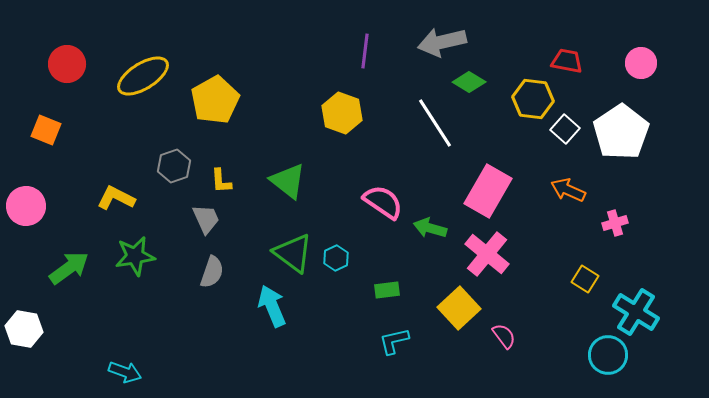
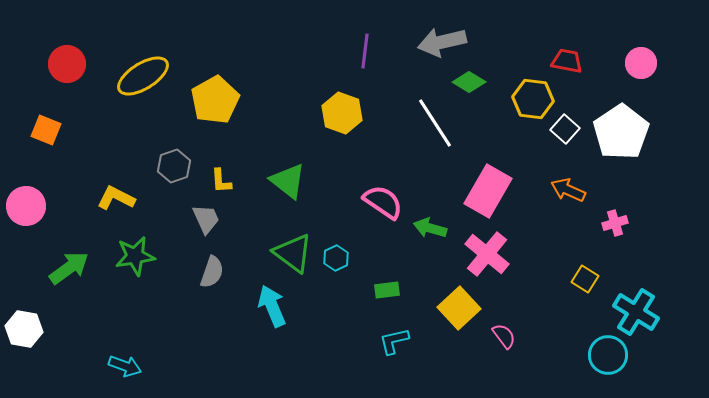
cyan arrow at (125, 372): moved 6 px up
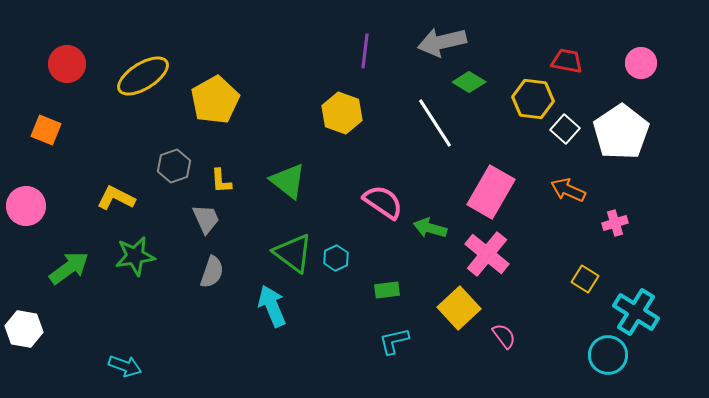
pink rectangle at (488, 191): moved 3 px right, 1 px down
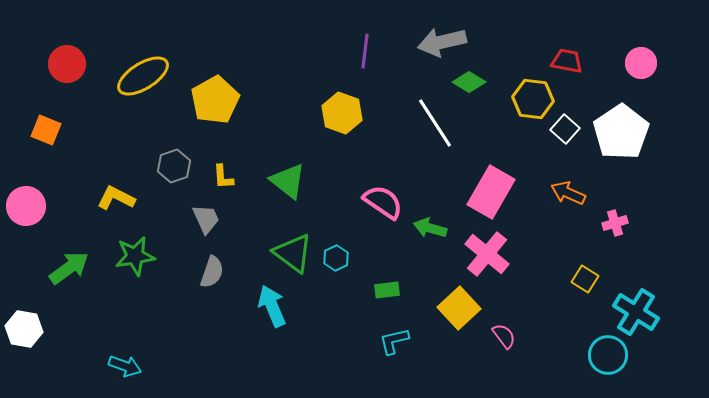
yellow L-shape at (221, 181): moved 2 px right, 4 px up
orange arrow at (568, 190): moved 3 px down
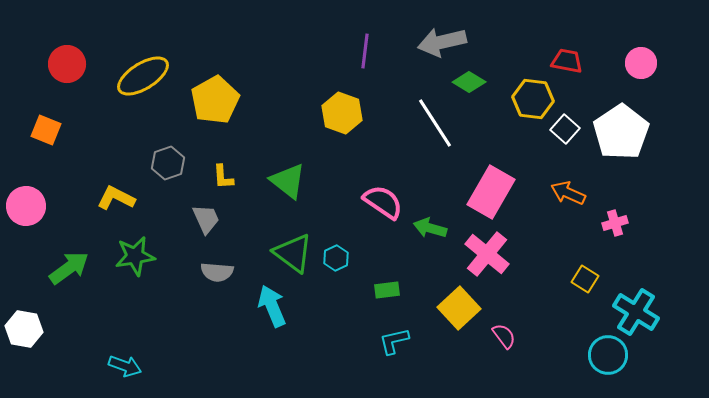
gray hexagon at (174, 166): moved 6 px left, 3 px up
gray semicircle at (212, 272): moved 5 px right; rotated 76 degrees clockwise
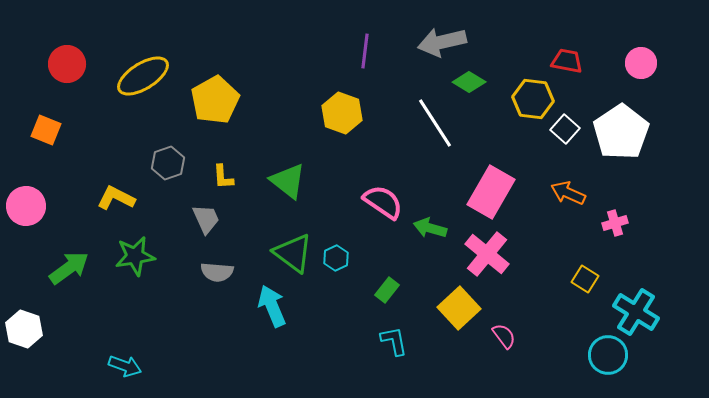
green rectangle at (387, 290): rotated 45 degrees counterclockwise
white hexagon at (24, 329): rotated 9 degrees clockwise
cyan L-shape at (394, 341): rotated 92 degrees clockwise
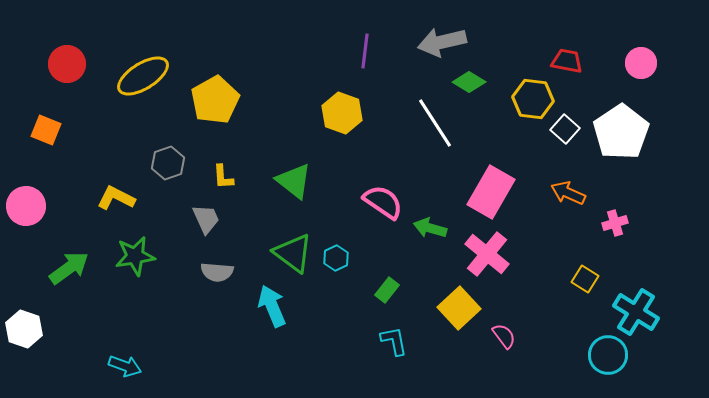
green triangle at (288, 181): moved 6 px right
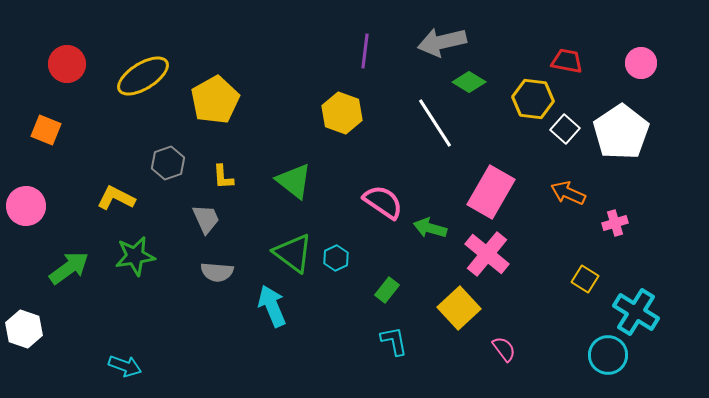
pink semicircle at (504, 336): moved 13 px down
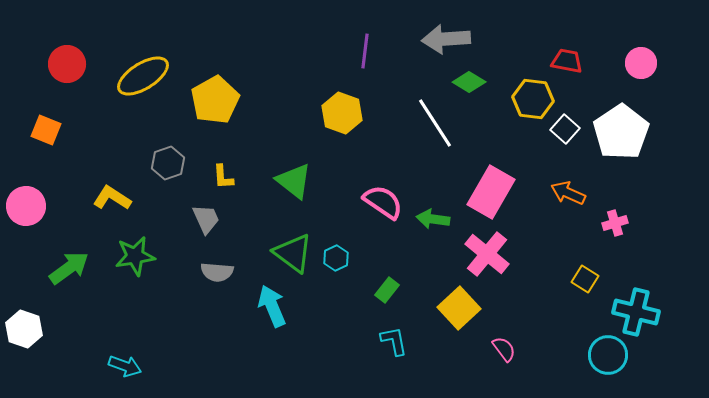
gray arrow at (442, 42): moved 4 px right, 3 px up; rotated 9 degrees clockwise
yellow L-shape at (116, 198): moved 4 px left; rotated 6 degrees clockwise
green arrow at (430, 228): moved 3 px right, 9 px up; rotated 8 degrees counterclockwise
cyan cross at (636, 312): rotated 18 degrees counterclockwise
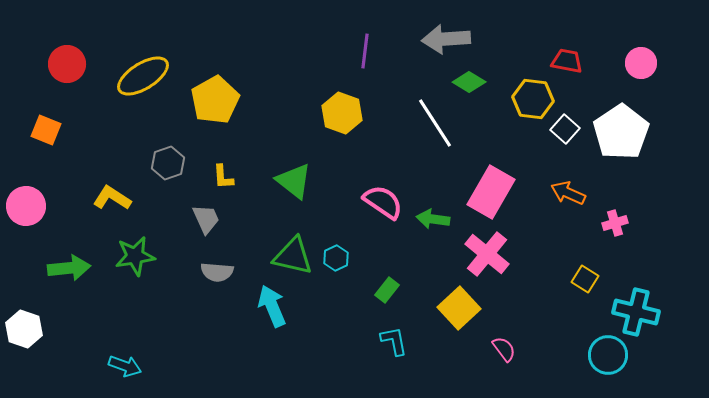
green triangle at (293, 253): moved 3 px down; rotated 24 degrees counterclockwise
green arrow at (69, 268): rotated 30 degrees clockwise
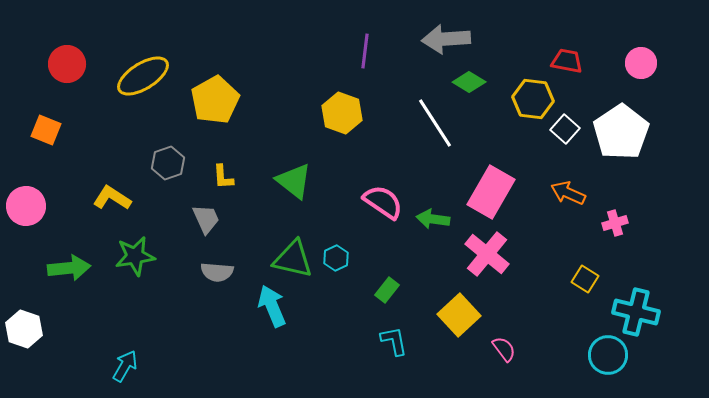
green triangle at (293, 256): moved 3 px down
yellow square at (459, 308): moved 7 px down
cyan arrow at (125, 366): rotated 80 degrees counterclockwise
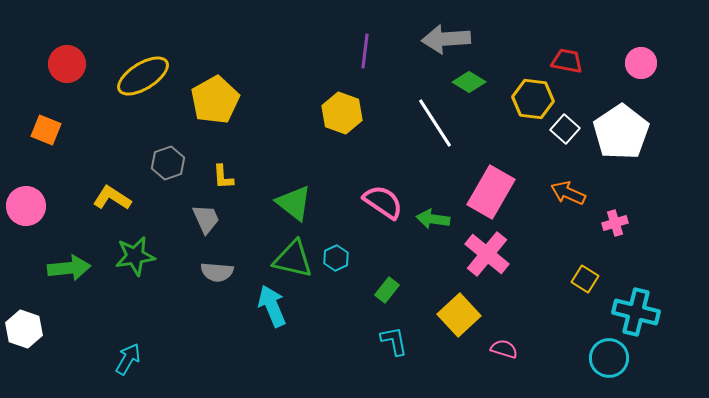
green triangle at (294, 181): moved 22 px down
pink semicircle at (504, 349): rotated 36 degrees counterclockwise
cyan circle at (608, 355): moved 1 px right, 3 px down
cyan arrow at (125, 366): moved 3 px right, 7 px up
